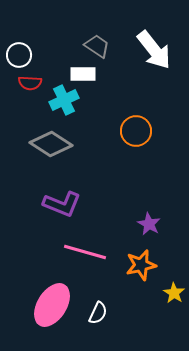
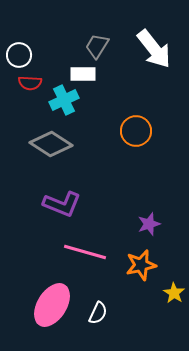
gray trapezoid: rotated 92 degrees counterclockwise
white arrow: moved 1 px up
purple star: rotated 25 degrees clockwise
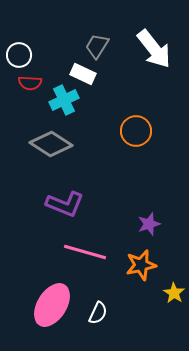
white rectangle: rotated 25 degrees clockwise
purple L-shape: moved 3 px right
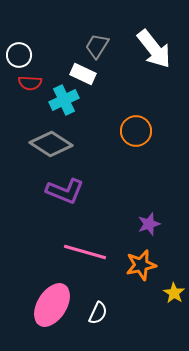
purple L-shape: moved 13 px up
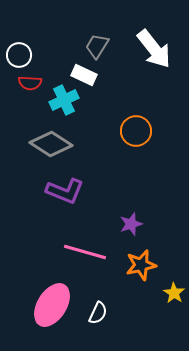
white rectangle: moved 1 px right, 1 px down
purple star: moved 18 px left
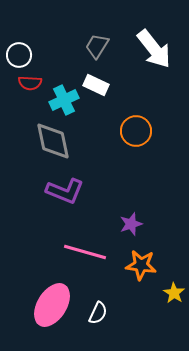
white rectangle: moved 12 px right, 10 px down
gray diamond: moved 2 px right, 3 px up; rotated 45 degrees clockwise
orange star: rotated 20 degrees clockwise
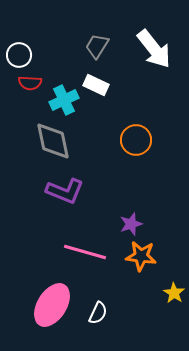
orange circle: moved 9 px down
orange star: moved 9 px up
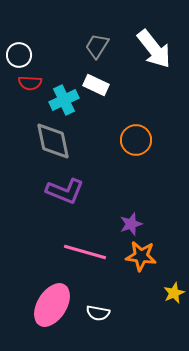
yellow star: rotated 15 degrees clockwise
white semicircle: rotated 75 degrees clockwise
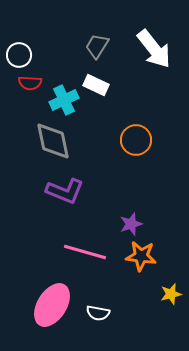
yellow star: moved 3 px left, 1 px down; rotated 10 degrees clockwise
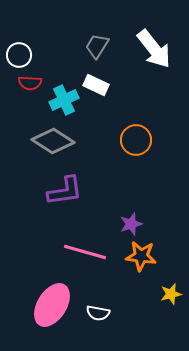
gray diamond: rotated 45 degrees counterclockwise
purple L-shape: rotated 30 degrees counterclockwise
